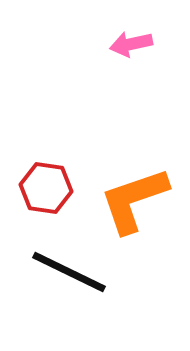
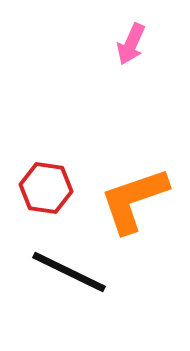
pink arrow: rotated 54 degrees counterclockwise
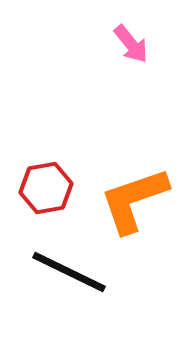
pink arrow: rotated 63 degrees counterclockwise
red hexagon: rotated 18 degrees counterclockwise
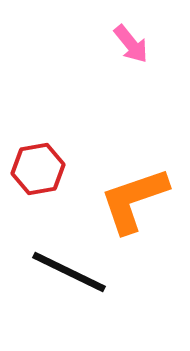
red hexagon: moved 8 px left, 19 px up
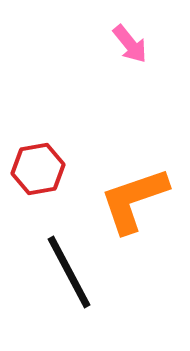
pink arrow: moved 1 px left
black line: rotated 36 degrees clockwise
